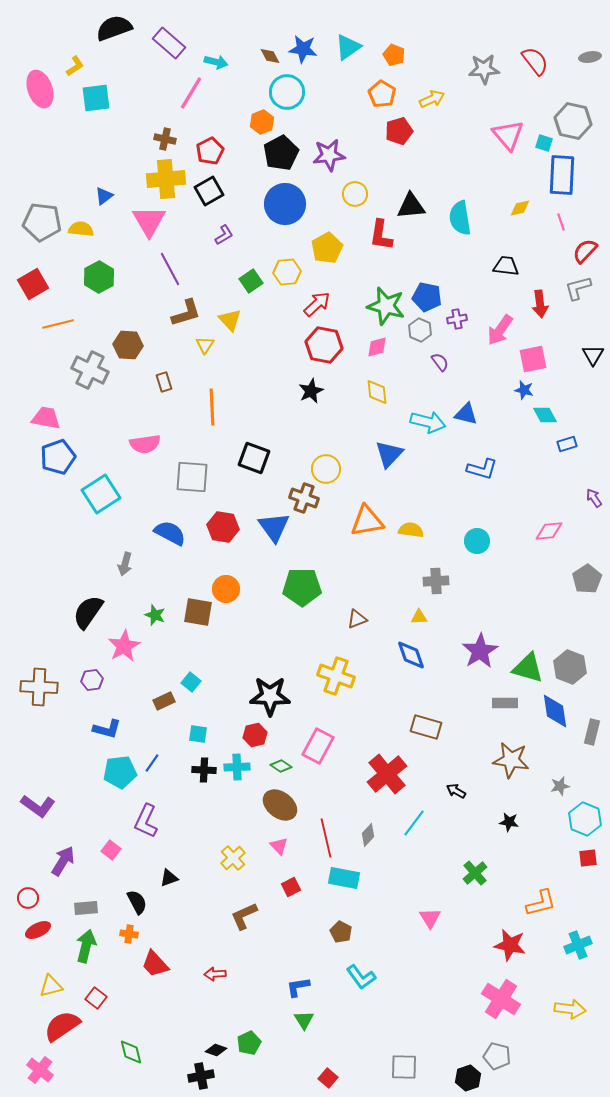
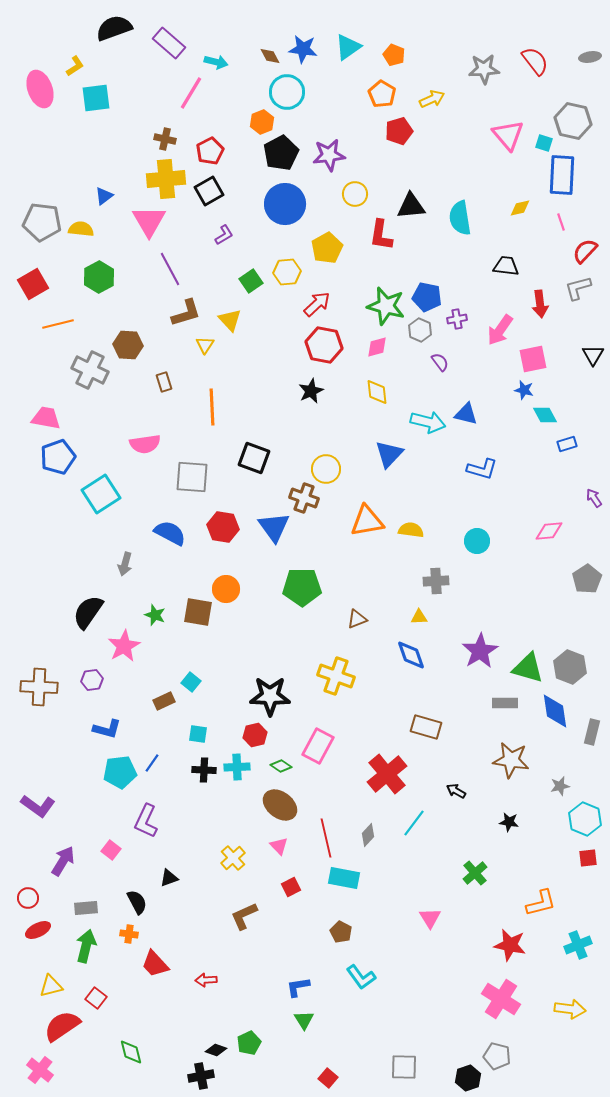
red arrow at (215, 974): moved 9 px left, 6 px down
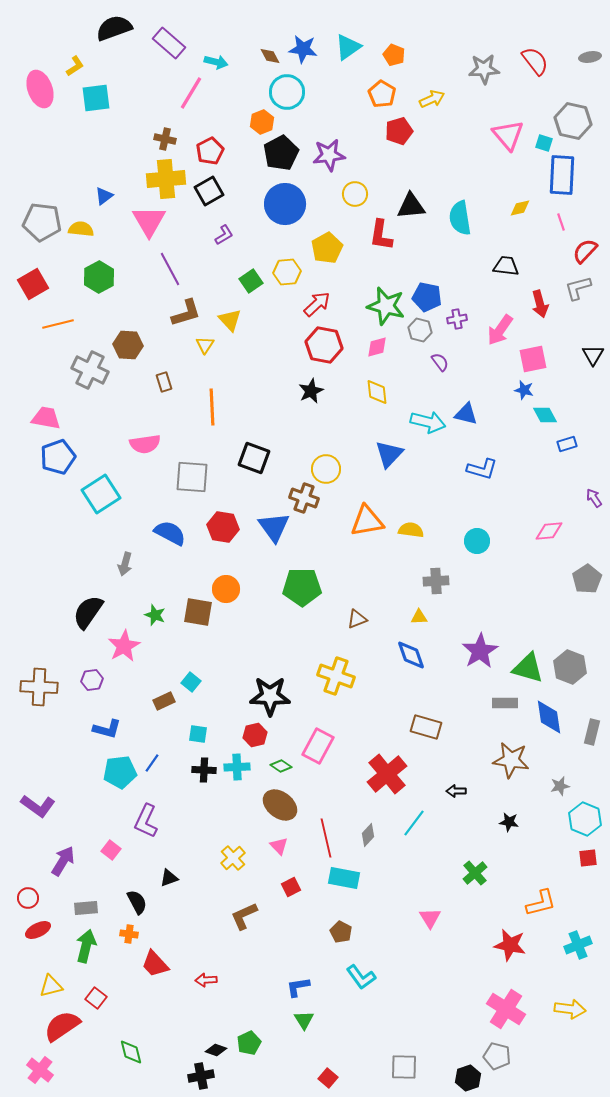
red arrow at (540, 304): rotated 8 degrees counterclockwise
gray hexagon at (420, 330): rotated 10 degrees counterclockwise
blue diamond at (555, 711): moved 6 px left, 6 px down
black arrow at (456, 791): rotated 30 degrees counterclockwise
pink cross at (501, 999): moved 5 px right, 10 px down
